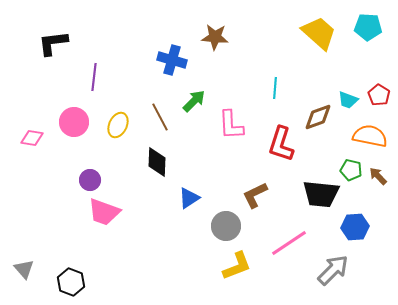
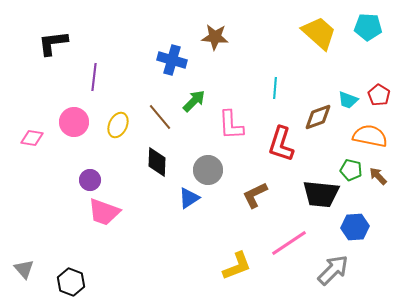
brown line: rotated 12 degrees counterclockwise
gray circle: moved 18 px left, 56 px up
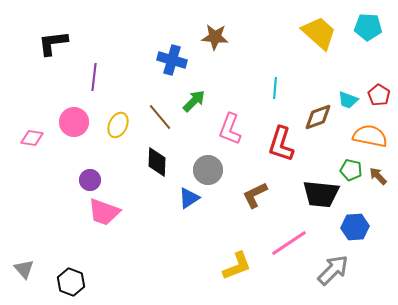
pink L-shape: moved 1 px left, 4 px down; rotated 24 degrees clockwise
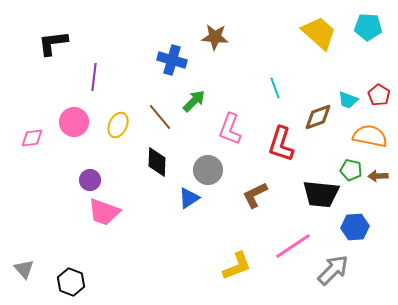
cyan line: rotated 25 degrees counterclockwise
pink diamond: rotated 15 degrees counterclockwise
brown arrow: rotated 48 degrees counterclockwise
pink line: moved 4 px right, 3 px down
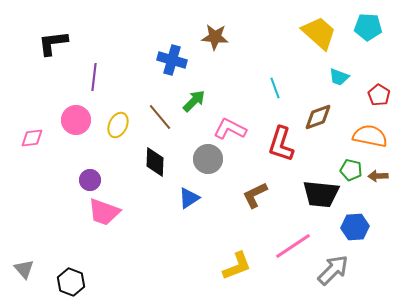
cyan trapezoid: moved 9 px left, 23 px up
pink circle: moved 2 px right, 2 px up
pink L-shape: rotated 96 degrees clockwise
black diamond: moved 2 px left
gray circle: moved 11 px up
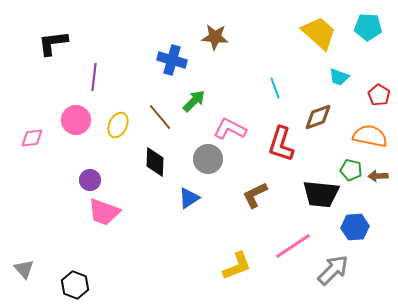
black hexagon: moved 4 px right, 3 px down
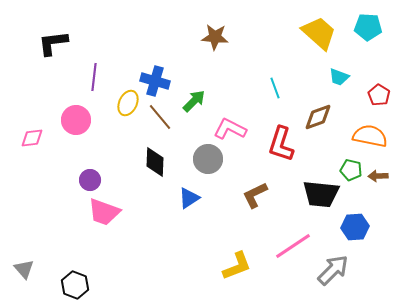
blue cross: moved 17 px left, 21 px down
yellow ellipse: moved 10 px right, 22 px up
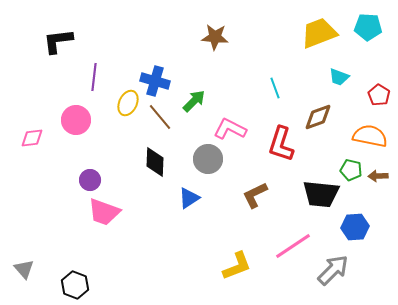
yellow trapezoid: rotated 63 degrees counterclockwise
black L-shape: moved 5 px right, 2 px up
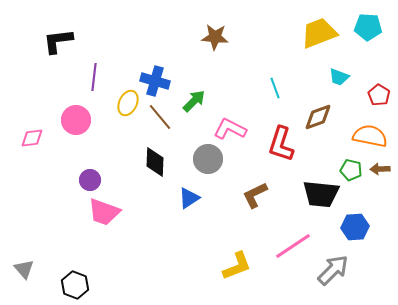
brown arrow: moved 2 px right, 7 px up
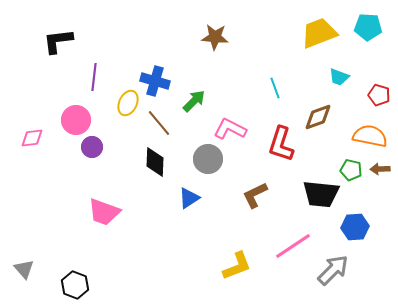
red pentagon: rotated 15 degrees counterclockwise
brown line: moved 1 px left, 6 px down
purple circle: moved 2 px right, 33 px up
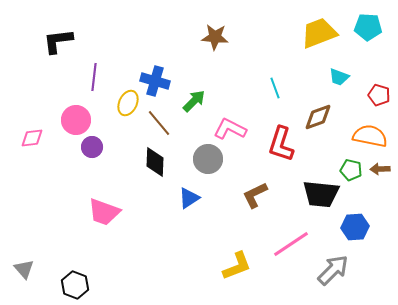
pink line: moved 2 px left, 2 px up
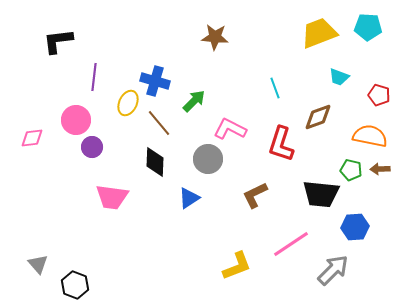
pink trapezoid: moved 8 px right, 15 px up; rotated 12 degrees counterclockwise
gray triangle: moved 14 px right, 5 px up
